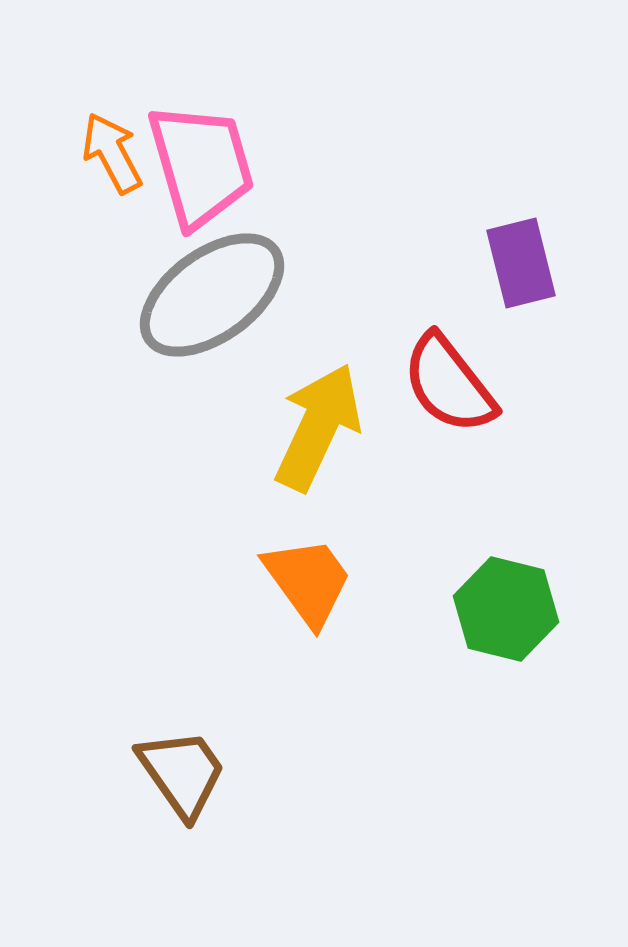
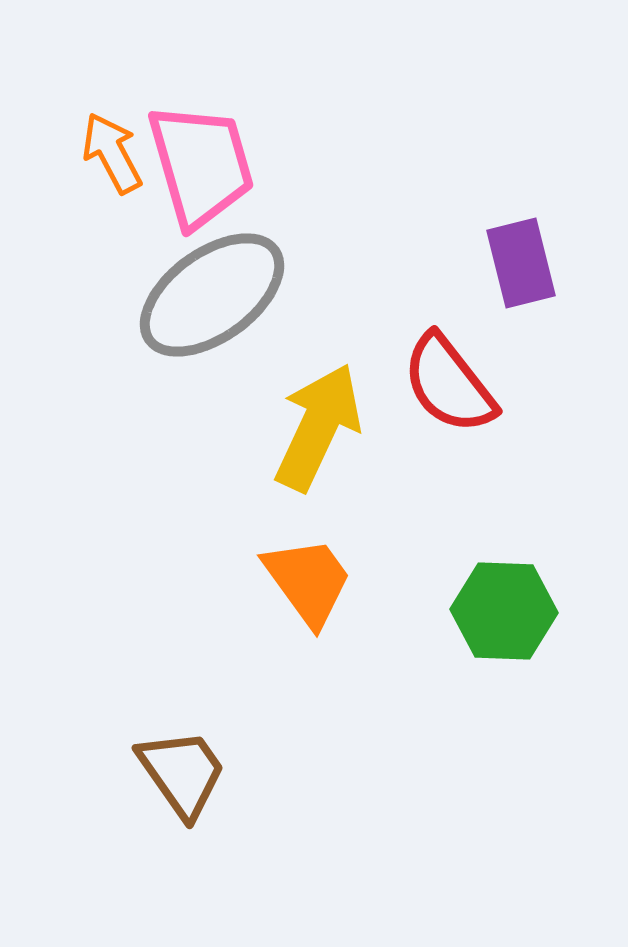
green hexagon: moved 2 px left, 2 px down; rotated 12 degrees counterclockwise
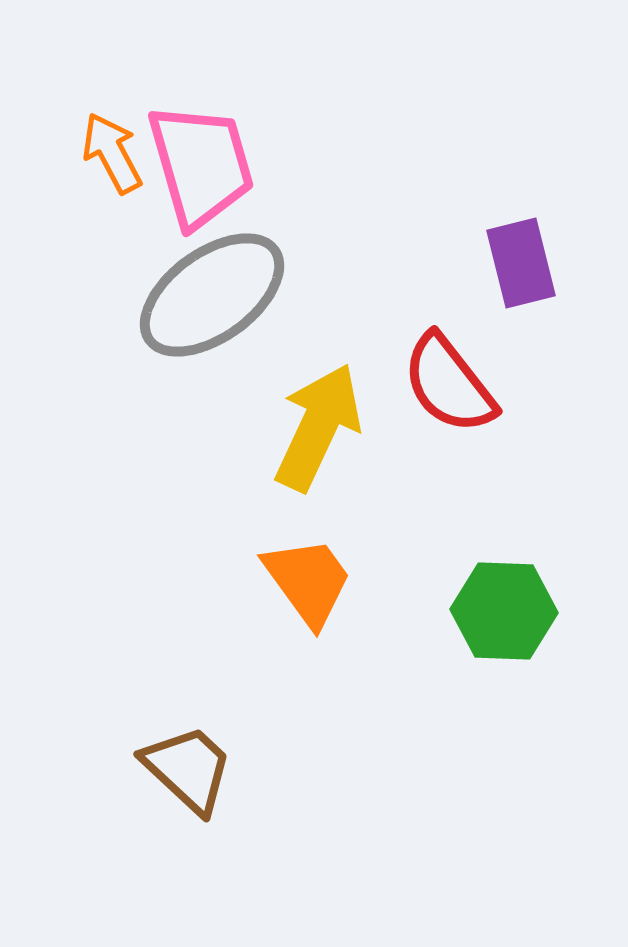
brown trapezoid: moved 6 px right, 4 px up; rotated 12 degrees counterclockwise
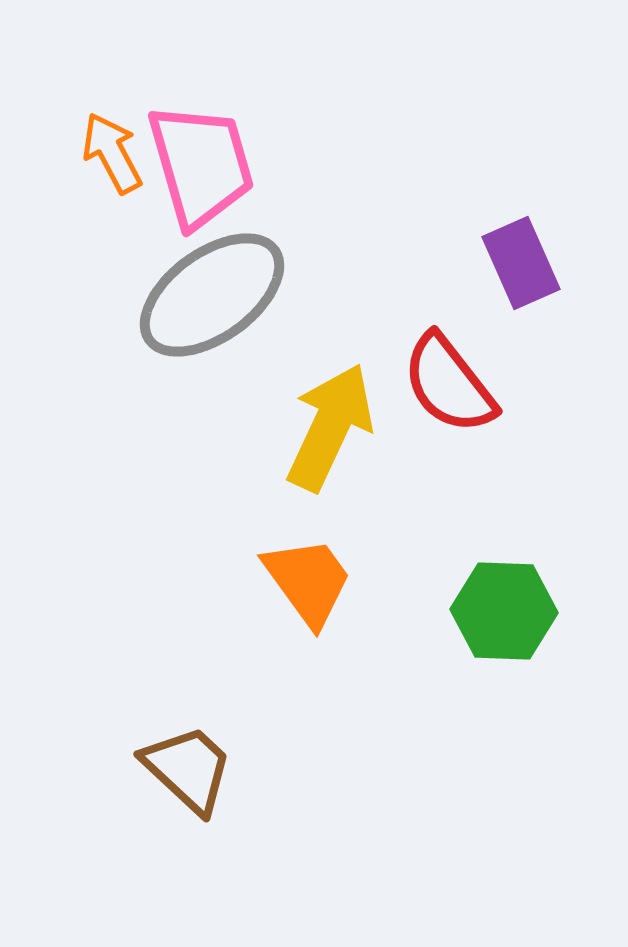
purple rectangle: rotated 10 degrees counterclockwise
yellow arrow: moved 12 px right
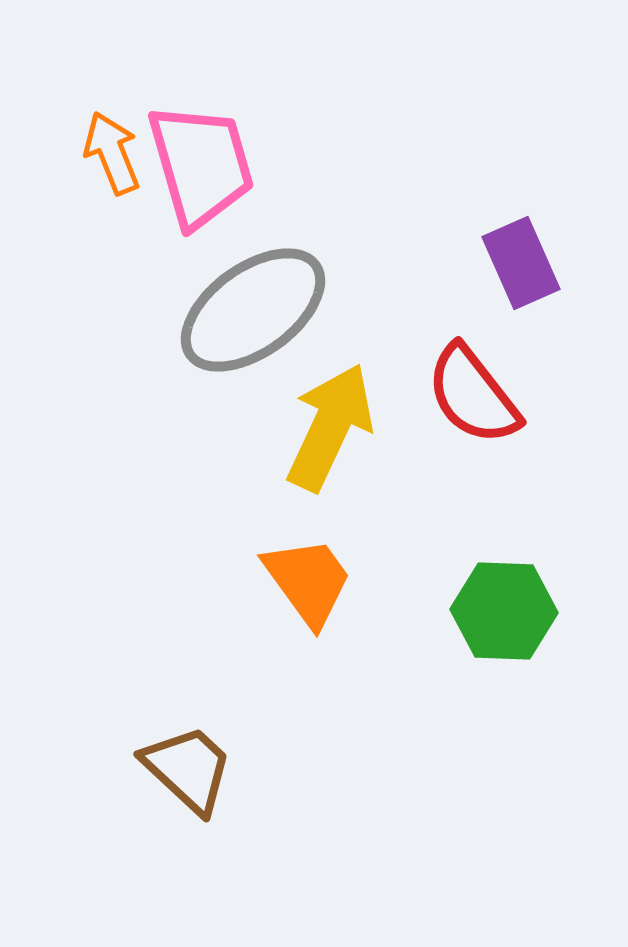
orange arrow: rotated 6 degrees clockwise
gray ellipse: moved 41 px right, 15 px down
red semicircle: moved 24 px right, 11 px down
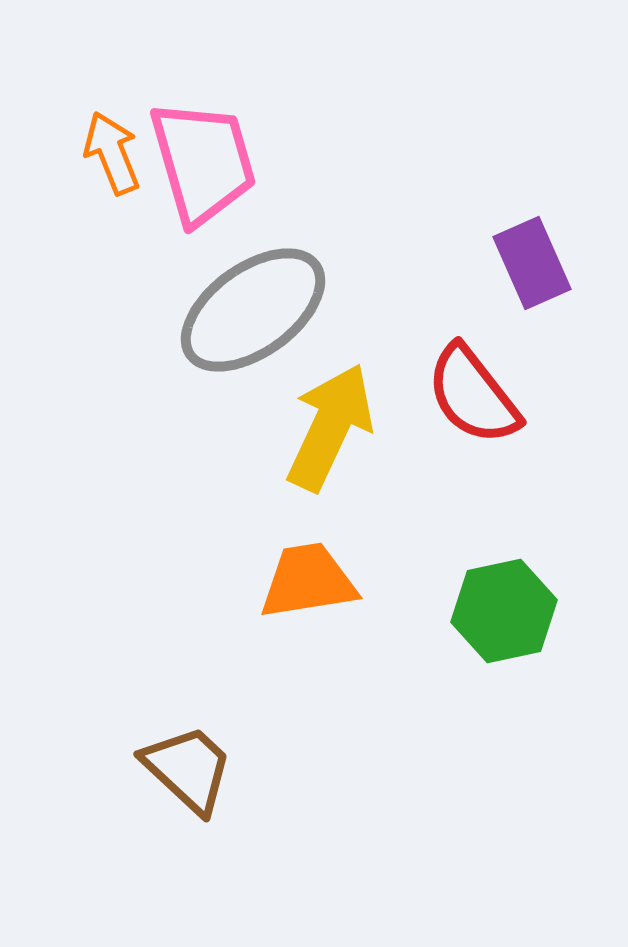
pink trapezoid: moved 2 px right, 3 px up
purple rectangle: moved 11 px right
orange trapezoid: rotated 63 degrees counterclockwise
green hexagon: rotated 14 degrees counterclockwise
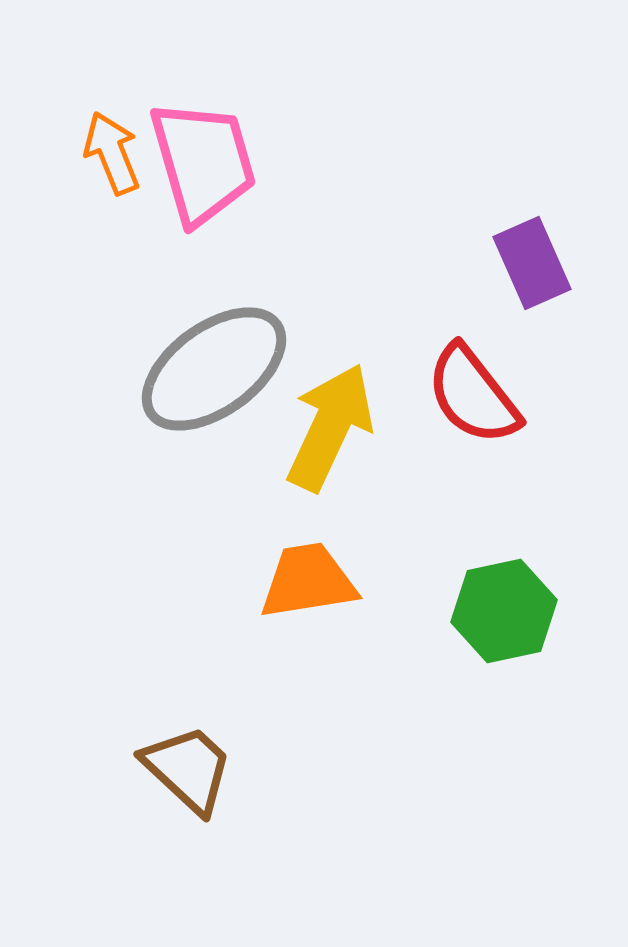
gray ellipse: moved 39 px left, 59 px down
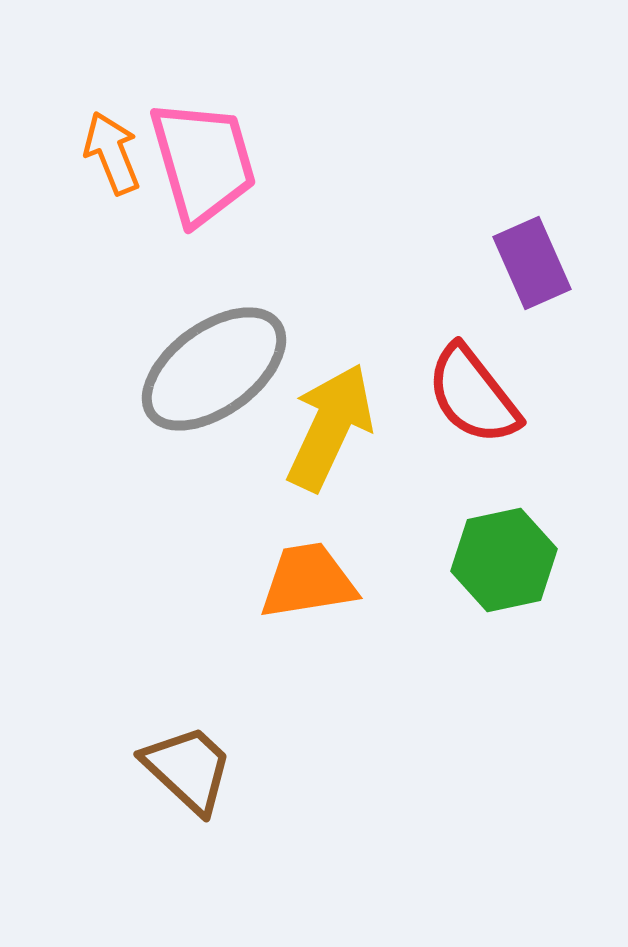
green hexagon: moved 51 px up
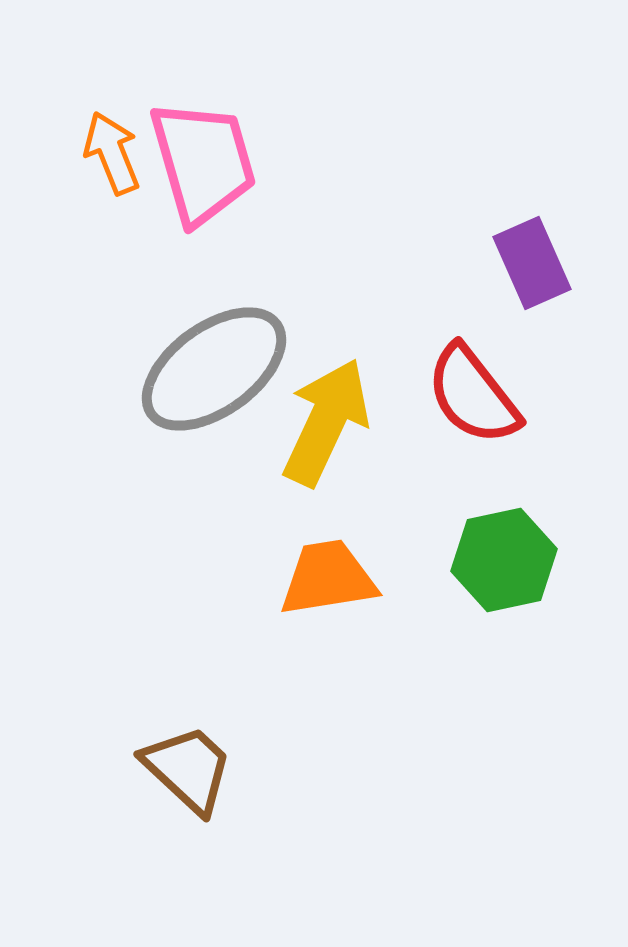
yellow arrow: moved 4 px left, 5 px up
orange trapezoid: moved 20 px right, 3 px up
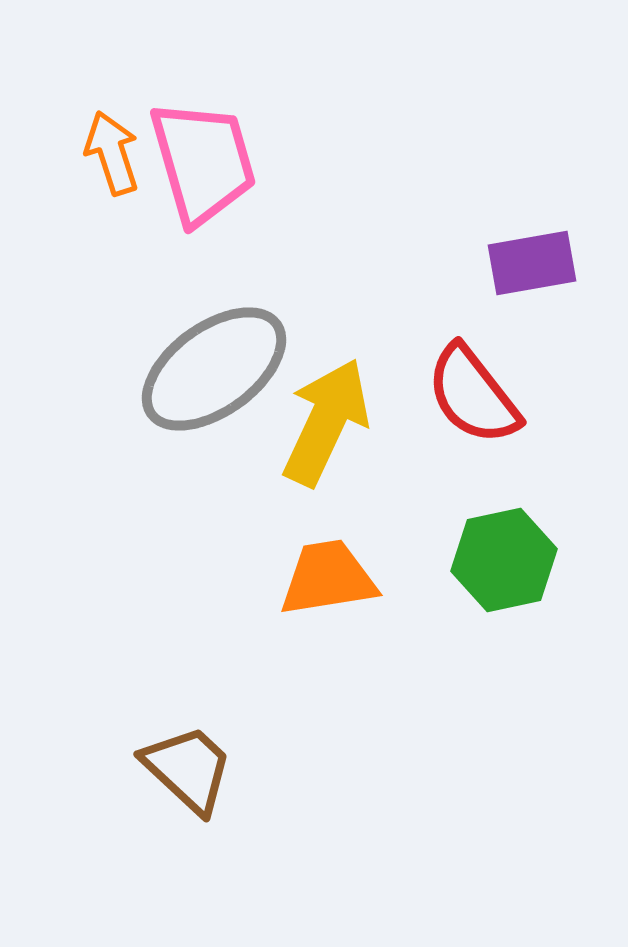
orange arrow: rotated 4 degrees clockwise
purple rectangle: rotated 76 degrees counterclockwise
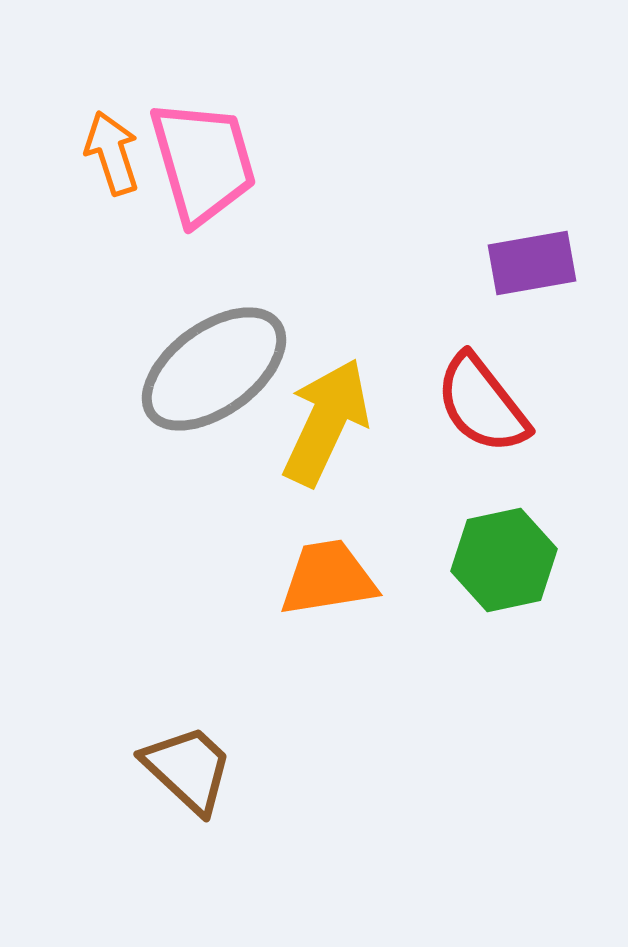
red semicircle: moved 9 px right, 9 px down
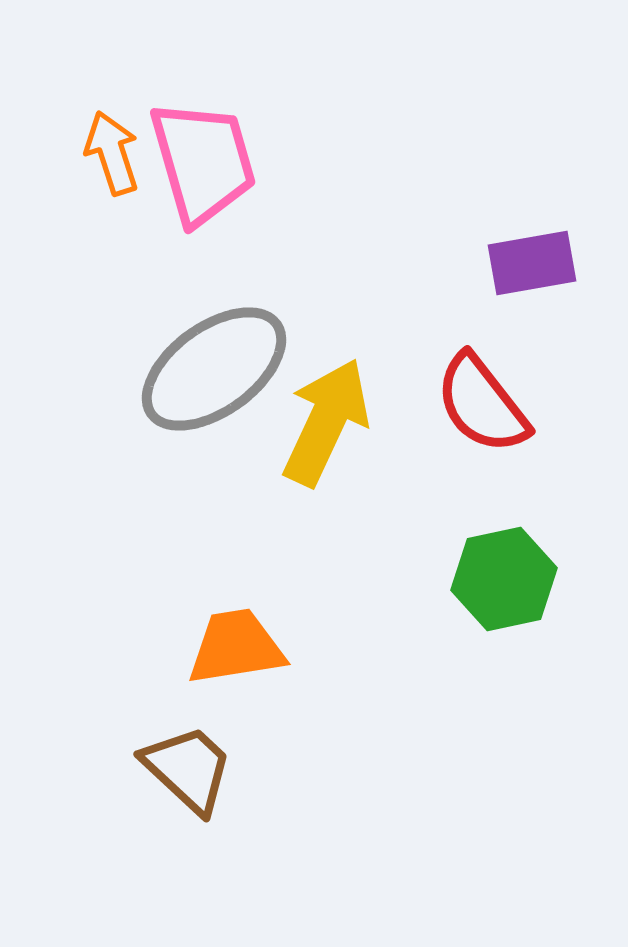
green hexagon: moved 19 px down
orange trapezoid: moved 92 px left, 69 px down
